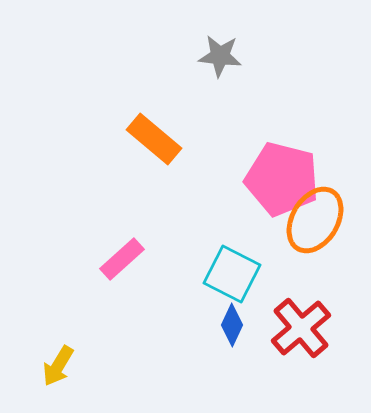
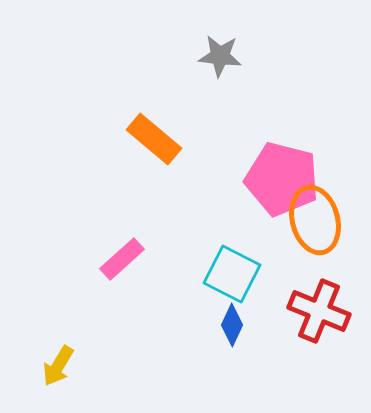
orange ellipse: rotated 46 degrees counterclockwise
red cross: moved 18 px right, 17 px up; rotated 28 degrees counterclockwise
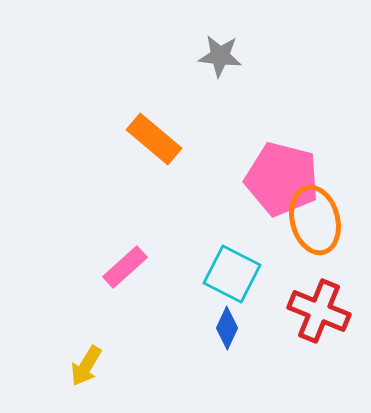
pink rectangle: moved 3 px right, 8 px down
blue diamond: moved 5 px left, 3 px down
yellow arrow: moved 28 px right
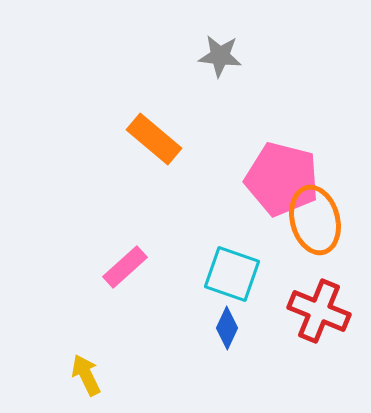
cyan square: rotated 8 degrees counterclockwise
yellow arrow: moved 9 px down; rotated 123 degrees clockwise
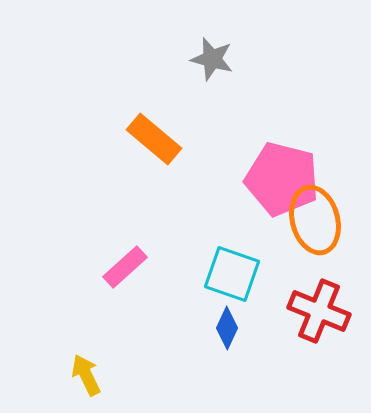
gray star: moved 8 px left, 3 px down; rotated 9 degrees clockwise
